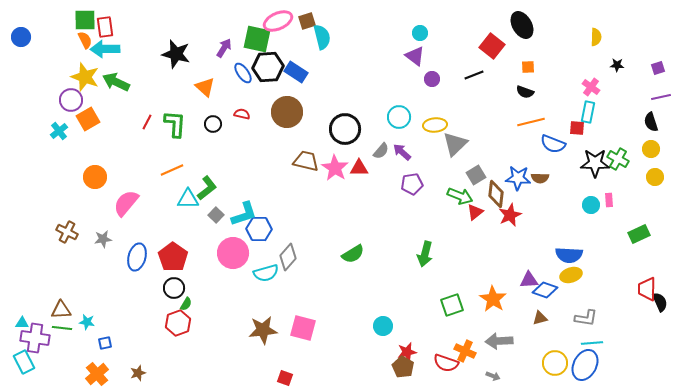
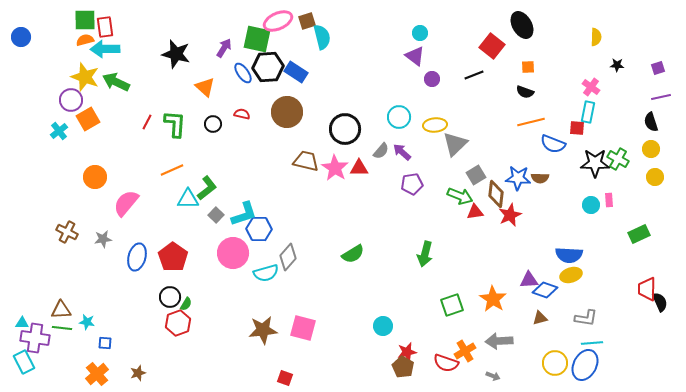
orange semicircle at (85, 40): rotated 78 degrees counterclockwise
red triangle at (475, 212): rotated 30 degrees clockwise
black circle at (174, 288): moved 4 px left, 9 px down
blue square at (105, 343): rotated 16 degrees clockwise
orange cross at (465, 351): rotated 35 degrees clockwise
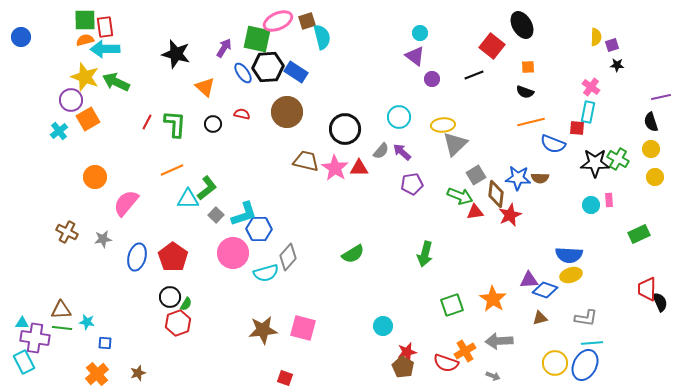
purple square at (658, 68): moved 46 px left, 23 px up
yellow ellipse at (435, 125): moved 8 px right
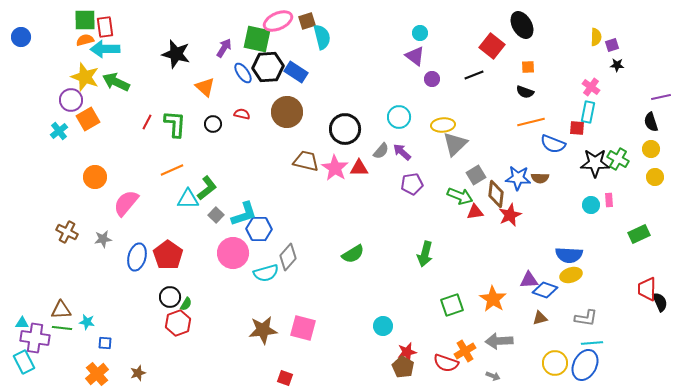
red pentagon at (173, 257): moved 5 px left, 2 px up
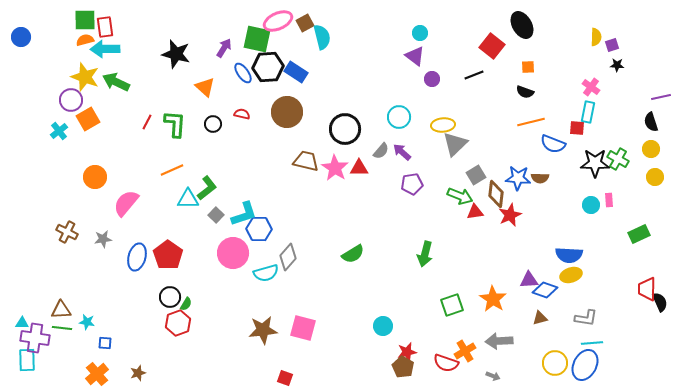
brown square at (307, 21): moved 2 px left, 2 px down; rotated 12 degrees counterclockwise
cyan rectangle at (24, 362): moved 3 px right, 2 px up; rotated 25 degrees clockwise
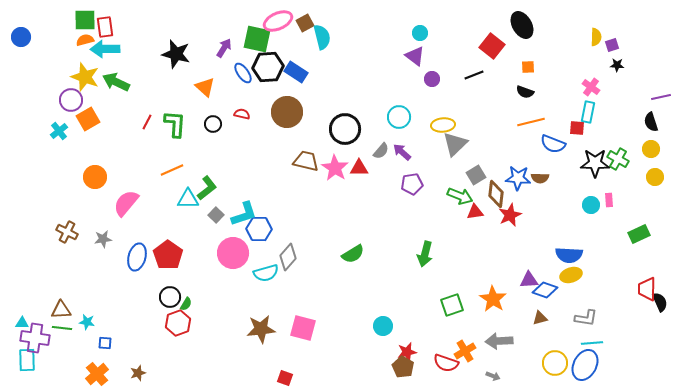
brown star at (263, 330): moved 2 px left, 1 px up
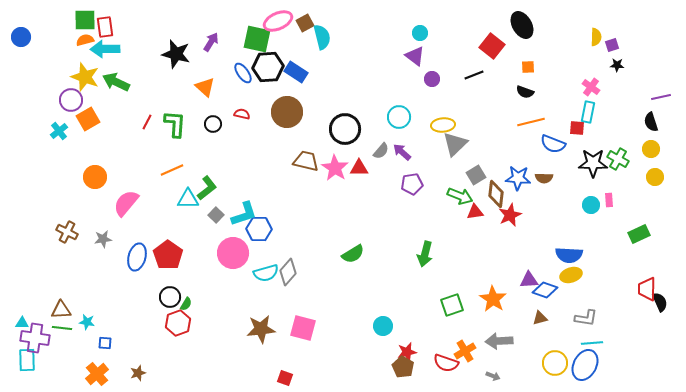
purple arrow at (224, 48): moved 13 px left, 6 px up
black star at (595, 163): moved 2 px left
brown semicircle at (540, 178): moved 4 px right
gray diamond at (288, 257): moved 15 px down
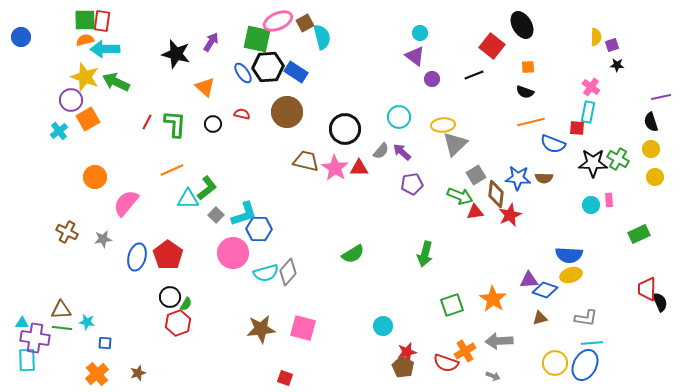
red rectangle at (105, 27): moved 3 px left, 6 px up; rotated 15 degrees clockwise
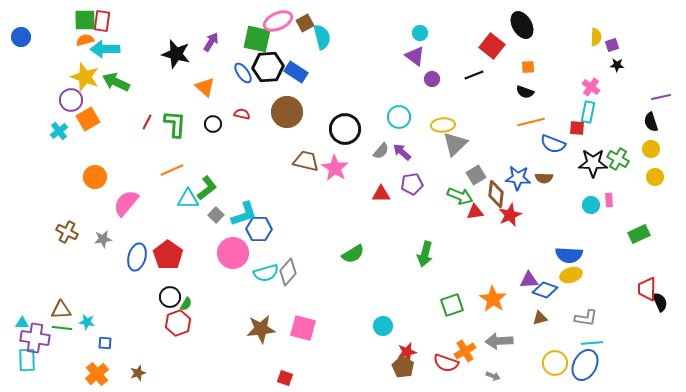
red triangle at (359, 168): moved 22 px right, 26 px down
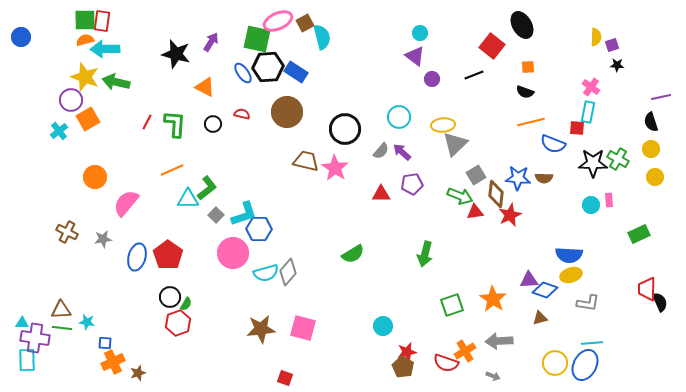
green arrow at (116, 82): rotated 12 degrees counterclockwise
orange triangle at (205, 87): rotated 15 degrees counterclockwise
gray L-shape at (586, 318): moved 2 px right, 15 px up
orange cross at (97, 374): moved 16 px right, 12 px up; rotated 15 degrees clockwise
